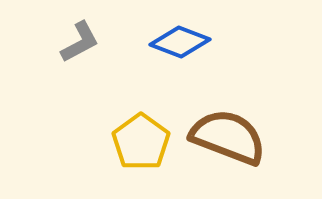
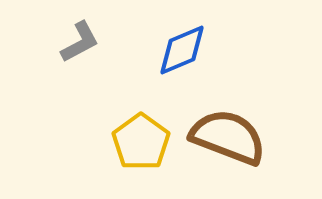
blue diamond: moved 2 px right, 8 px down; rotated 44 degrees counterclockwise
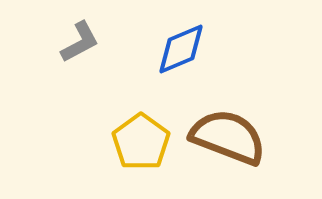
blue diamond: moved 1 px left, 1 px up
